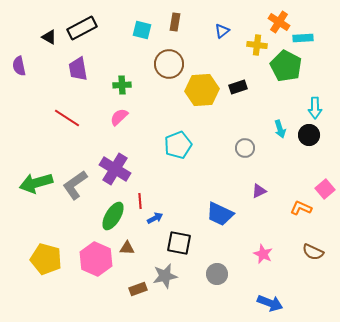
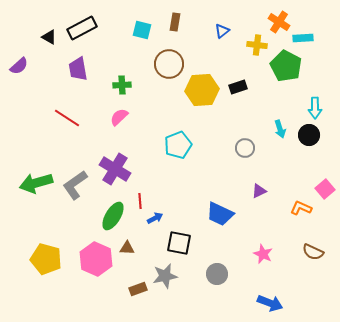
purple semicircle at (19, 66): rotated 120 degrees counterclockwise
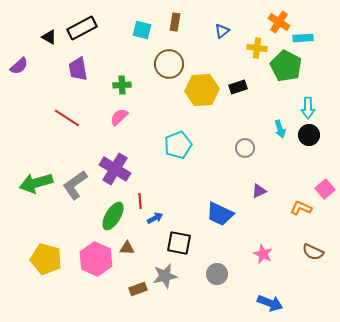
yellow cross at (257, 45): moved 3 px down
cyan arrow at (315, 108): moved 7 px left
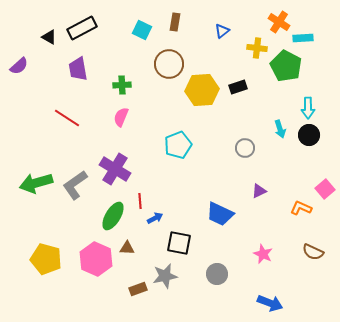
cyan square at (142, 30): rotated 12 degrees clockwise
pink semicircle at (119, 117): moved 2 px right; rotated 24 degrees counterclockwise
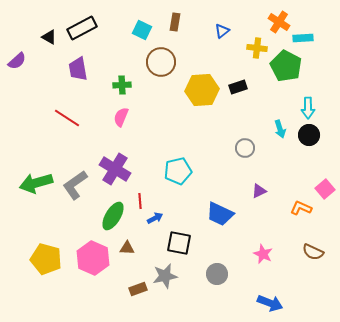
brown circle at (169, 64): moved 8 px left, 2 px up
purple semicircle at (19, 66): moved 2 px left, 5 px up
cyan pentagon at (178, 145): moved 26 px down; rotated 8 degrees clockwise
pink hexagon at (96, 259): moved 3 px left, 1 px up
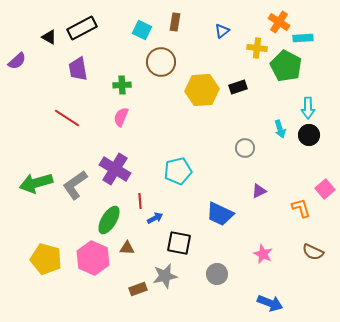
orange L-shape at (301, 208): rotated 50 degrees clockwise
green ellipse at (113, 216): moved 4 px left, 4 px down
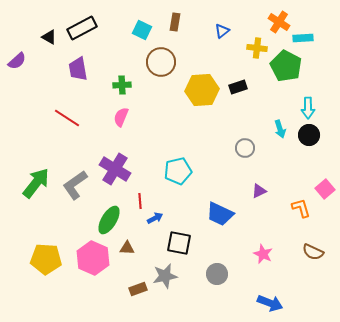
green arrow at (36, 183): rotated 144 degrees clockwise
yellow pentagon at (46, 259): rotated 12 degrees counterclockwise
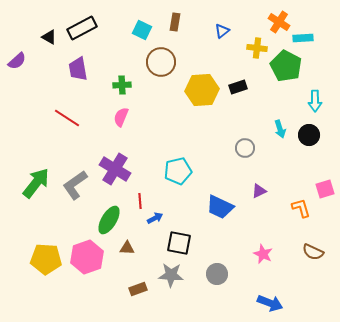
cyan arrow at (308, 108): moved 7 px right, 7 px up
pink square at (325, 189): rotated 24 degrees clockwise
blue trapezoid at (220, 214): moved 7 px up
pink hexagon at (93, 258): moved 6 px left, 1 px up; rotated 16 degrees clockwise
gray star at (165, 276): moved 6 px right, 1 px up; rotated 15 degrees clockwise
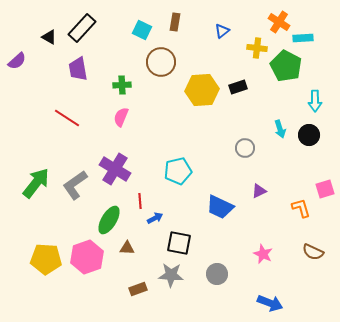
black rectangle at (82, 28): rotated 20 degrees counterclockwise
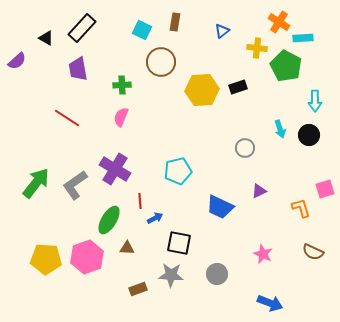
black triangle at (49, 37): moved 3 px left, 1 px down
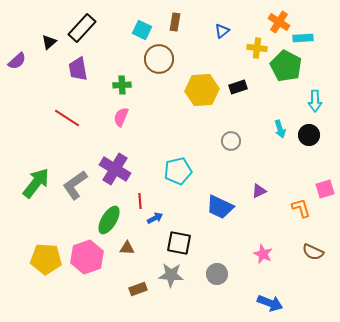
black triangle at (46, 38): moved 3 px right, 4 px down; rotated 49 degrees clockwise
brown circle at (161, 62): moved 2 px left, 3 px up
gray circle at (245, 148): moved 14 px left, 7 px up
